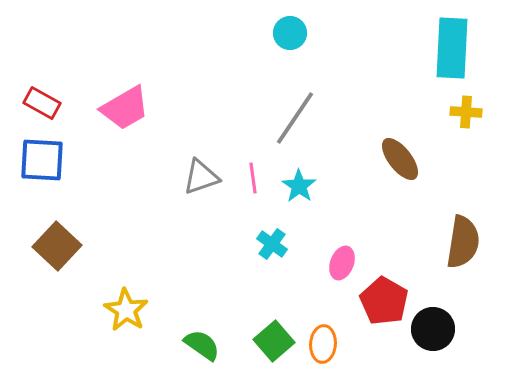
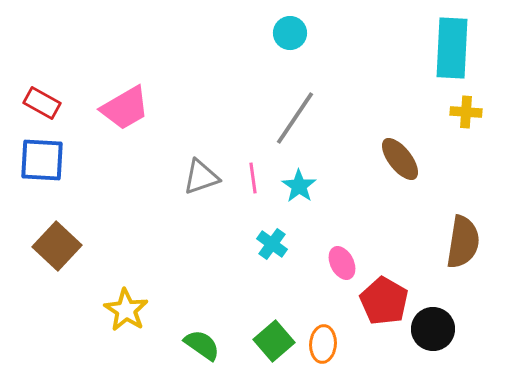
pink ellipse: rotated 48 degrees counterclockwise
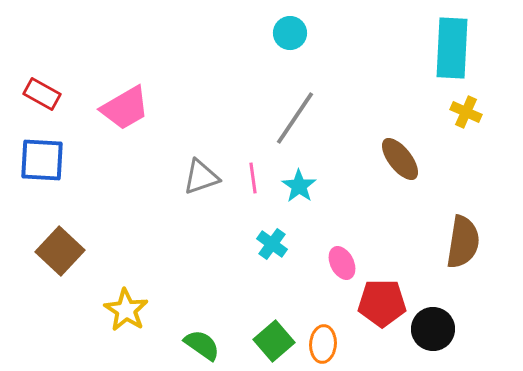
red rectangle: moved 9 px up
yellow cross: rotated 20 degrees clockwise
brown square: moved 3 px right, 5 px down
red pentagon: moved 2 px left, 2 px down; rotated 30 degrees counterclockwise
